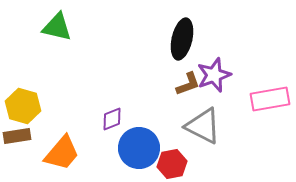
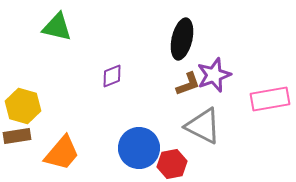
purple diamond: moved 43 px up
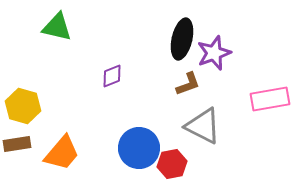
purple star: moved 22 px up
brown rectangle: moved 8 px down
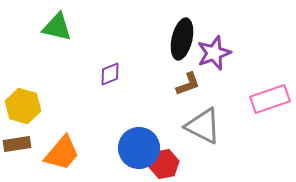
purple diamond: moved 2 px left, 2 px up
pink rectangle: rotated 9 degrees counterclockwise
red hexagon: moved 8 px left
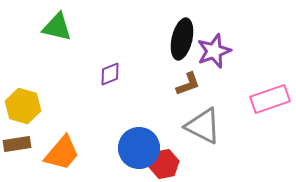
purple star: moved 2 px up
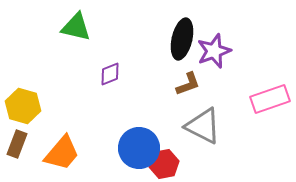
green triangle: moved 19 px right
brown rectangle: rotated 60 degrees counterclockwise
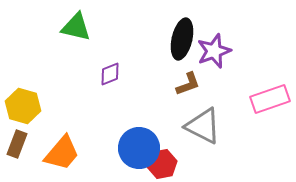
red hexagon: moved 2 px left
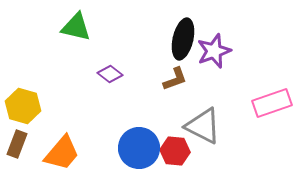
black ellipse: moved 1 px right
purple diamond: rotated 60 degrees clockwise
brown L-shape: moved 13 px left, 5 px up
pink rectangle: moved 2 px right, 4 px down
red hexagon: moved 13 px right, 13 px up; rotated 16 degrees clockwise
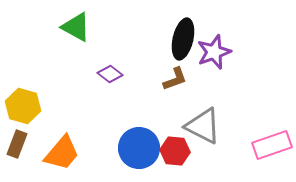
green triangle: rotated 16 degrees clockwise
purple star: moved 1 px down
pink rectangle: moved 42 px down
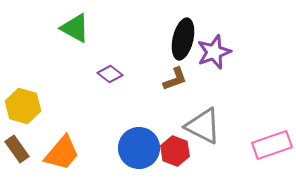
green triangle: moved 1 px left, 1 px down
brown rectangle: moved 5 px down; rotated 56 degrees counterclockwise
red hexagon: rotated 16 degrees clockwise
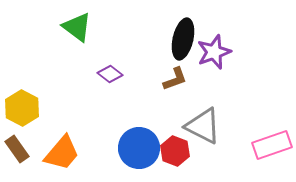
green triangle: moved 2 px right, 1 px up; rotated 8 degrees clockwise
yellow hexagon: moved 1 px left, 2 px down; rotated 12 degrees clockwise
